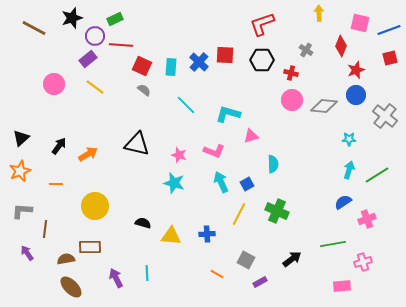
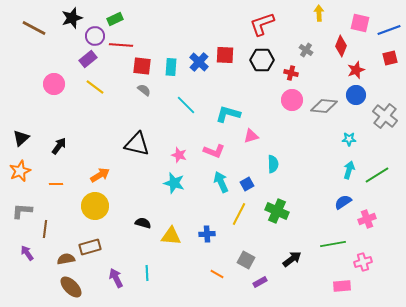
red square at (142, 66): rotated 18 degrees counterclockwise
orange arrow at (88, 154): moved 12 px right, 21 px down
brown rectangle at (90, 247): rotated 15 degrees counterclockwise
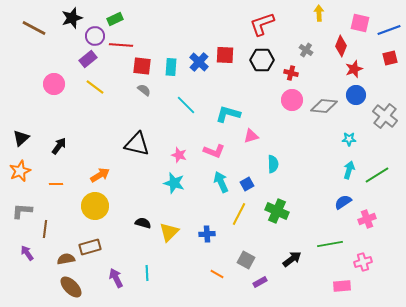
red star at (356, 70): moved 2 px left, 1 px up
yellow triangle at (171, 236): moved 2 px left, 4 px up; rotated 50 degrees counterclockwise
green line at (333, 244): moved 3 px left
